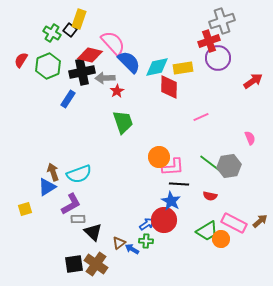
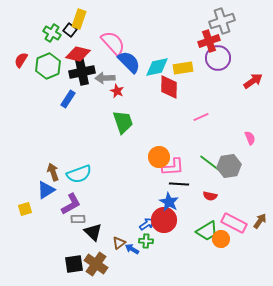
red diamond at (90, 55): moved 12 px left, 1 px up
red star at (117, 91): rotated 16 degrees counterclockwise
blue triangle at (47, 187): moved 1 px left, 3 px down
blue star at (171, 201): moved 2 px left, 1 px down
brown arrow at (260, 221): rotated 14 degrees counterclockwise
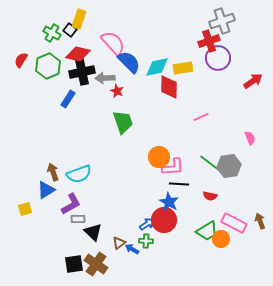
brown arrow at (260, 221): rotated 56 degrees counterclockwise
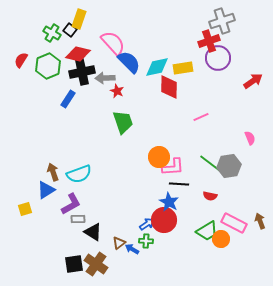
black triangle at (93, 232): rotated 12 degrees counterclockwise
